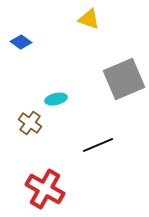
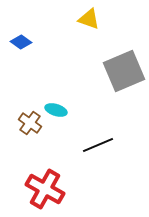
gray square: moved 8 px up
cyan ellipse: moved 11 px down; rotated 30 degrees clockwise
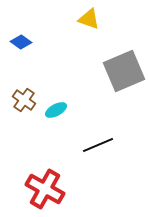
cyan ellipse: rotated 45 degrees counterclockwise
brown cross: moved 6 px left, 23 px up
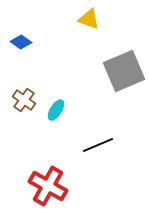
cyan ellipse: rotated 30 degrees counterclockwise
red cross: moved 3 px right, 3 px up
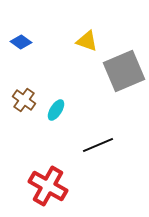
yellow triangle: moved 2 px left, 22 px down
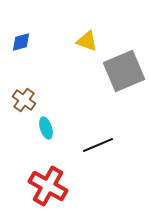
blue diamond: rotated 50 degrees counterclockwise
cyan ellipse: moved 10 px left, 18 px down; rotated 50 degrees counterclockwise
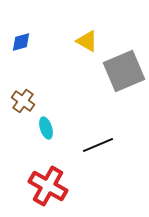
yellow triangle: rotated 10 degrees clockwise
brown cross: moved 1 px left, 1 px down
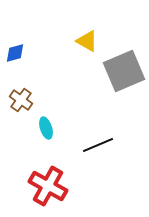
blue diamond: moved 6 px left, 11 px down
brown cross: moved 2 px left, 1 px up
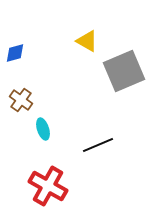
cyan ellipse: moved 3 px left, 1 px down
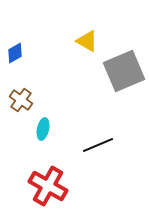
blue diamond: rotated 15 degrees counterclockwise
cyan ellipse: rotated 30 degrees clockwise
